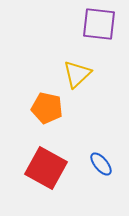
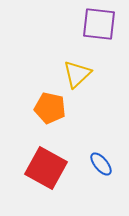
orange pentagon: moved 3 px right
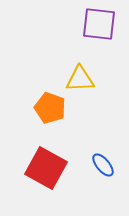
yellow triangle: moved 3 px right, 5 px down; rotated 40 degrees clockwise
orange pentagon: rotated 8 degrees clockwise
blue ellipse: moved 2 px right, 1 px down
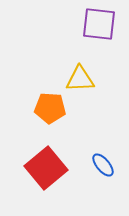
orange pentagon: rotated 16 degrees counterclockwise
red square: rotated 21 degrees clockwise
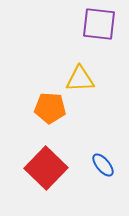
red square: rotated 6 degrees counterclockwise
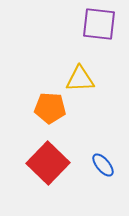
red square: moved 2 px right, 5 px up
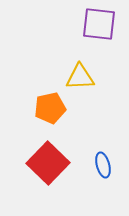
yellow triangle: moved 2 px up
orange pentagon: rotated 16 degrees counterclockwise
blue ellipse: rotated 25 degrees clockwise
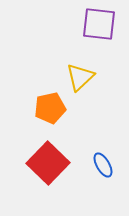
yellow triangle: rotated 40 degrees counterclockwise
blue ellipse: rotated 15 degrees counterclockwise
